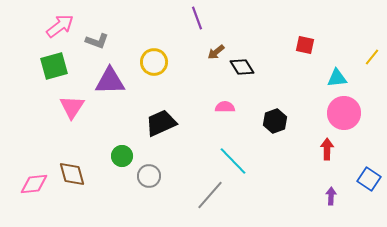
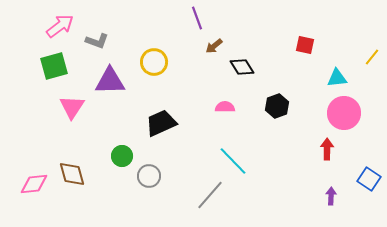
brown arrow: moved 2 px left, 6 px up
black hexagon: moved 2 px right, 15 px up
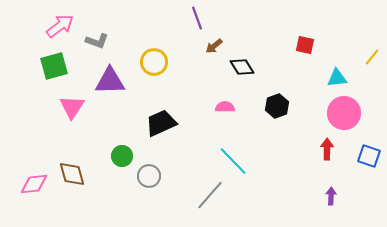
blue square: moved 23 px up; rotated 15 degrees counterclockwise
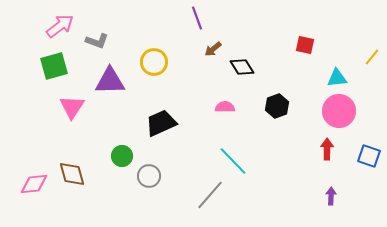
brown arrow: moved 1 px left, 3 px down
pink circle: moved 5 px left, 2 px up
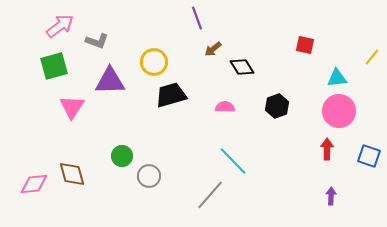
black trapezoid: moved 10 px right, 28 px up; rotated 8 degrees clockwise
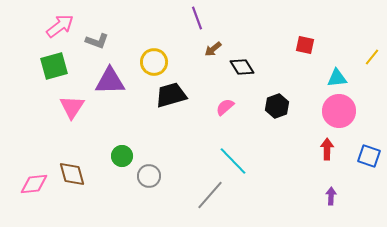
pink semicircle: rotated 42 degrees counterclockwise
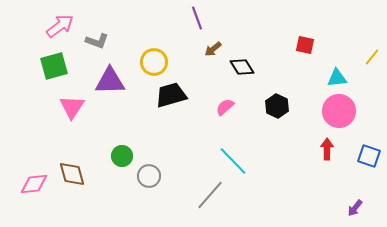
black hexagon: rotated 15 degrees counterclockwise
purple arrow: moved 24 px right, 12 px down; rotated 144 degrees counterclockwise
